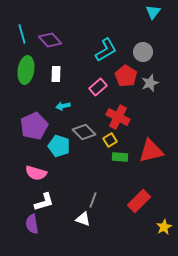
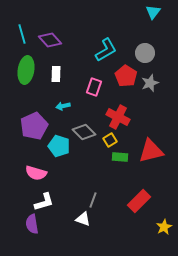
gray circle: moved 2 px right, 1 px down
pink rectangle: moved 4 px left; rotated 30 degrees counterclockwise
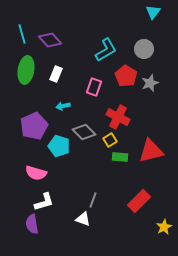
gray circle: moved 1 px left, 4 px up
white rectangle: rotated 21 degrees clockwise
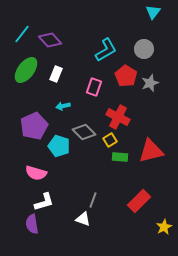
cyan line: rotated 54 degrees clockwise
green ellipse: rotated 28 degrees clockwise
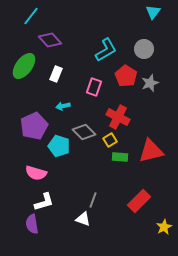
cyan line: moved 9 px right, 18 px up
green ellipse: moved 2 px left, 4 px up
